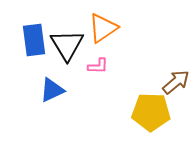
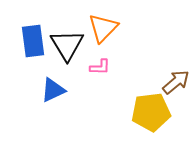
orange triangle: rotated 12 degrees counterclockwise
blue rectangle: moved 1 px left, 1 px down
pink L-shape: moved 2 px right, 1 px down
blue triangle: moved 1 px right
yellow pentagon: rotated 9 degrees counterclockwise
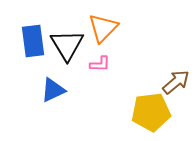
pink L-shape: moved 3 px up
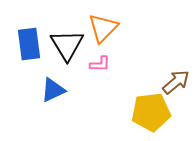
blue rectangle: moved 4 px left, 3 px down
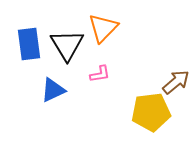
pink L-shape: moved 10 px down; rotated 10 degrees counterclockwise
